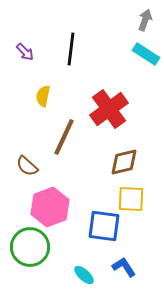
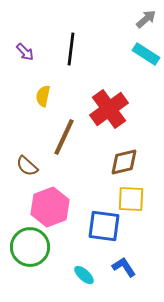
gray arrow: moved 1 px right, 1 px up; rotated 30 degrees clockwise
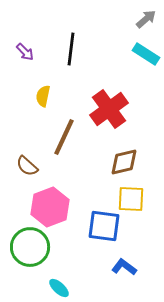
blue L-shape: rotated 20 degrees counterclockwise
cyan ellipse: moved 25 px left, 13 px down
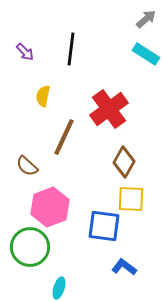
brown diamond: rotated 48 degrees counterclockwise
cyan ellipse: rotated 65 degrees clockwise
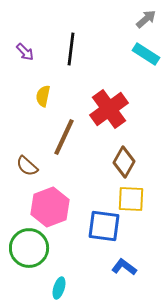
green circle: moved 1 px left, 1 px down
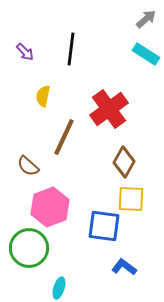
brown semicircle: moved 1 px right
